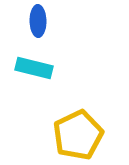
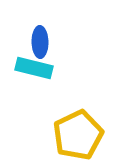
blue ellipse: moved 2 px right, 21 px down
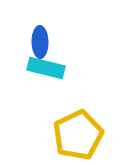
cyan rectangle: moved 12 px right
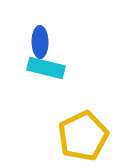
yellow pentagon: moved 5 px right, 1 px down
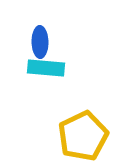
cyan rectangle: rotated 9 degrees counterclockwise
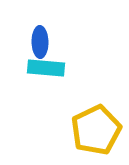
yellow pentagon: moved 13 px right, 6 px up
